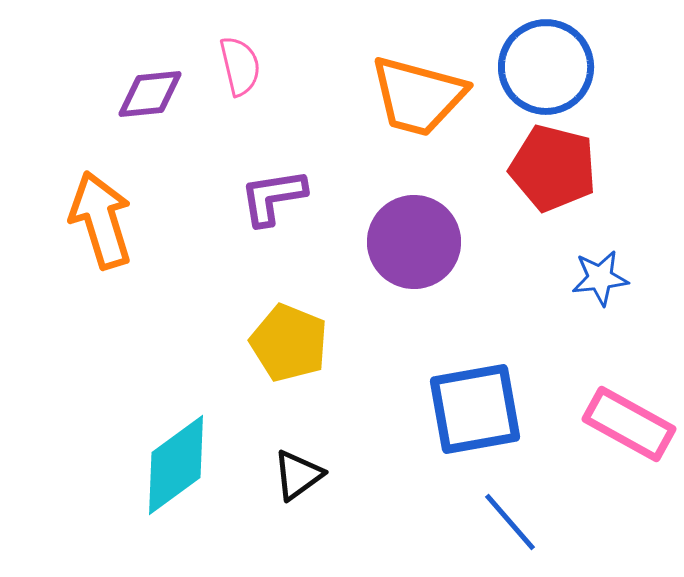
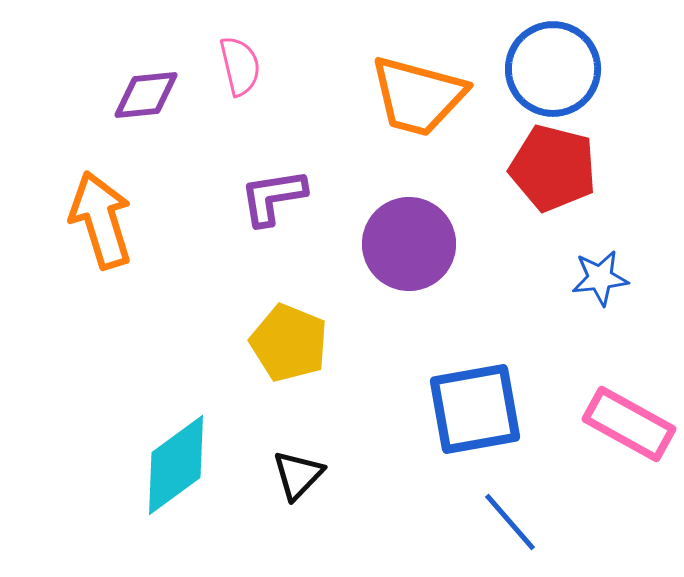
blue circle: moved 7 px right, 2 px down
purple diamond: moved 4 px left, 1 px down
purple circle: moved 5 px left, 2 px down
black triangle: rotated 10 degrees counterclockwise
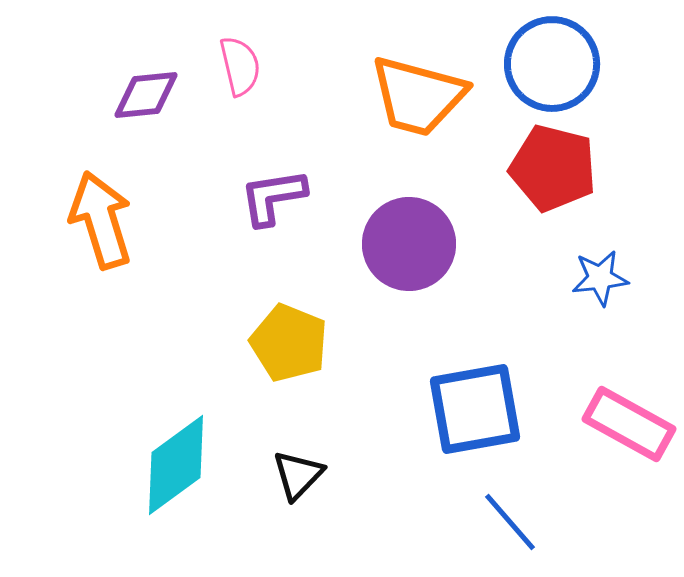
blue circle: moved 1 px left, 5 px up
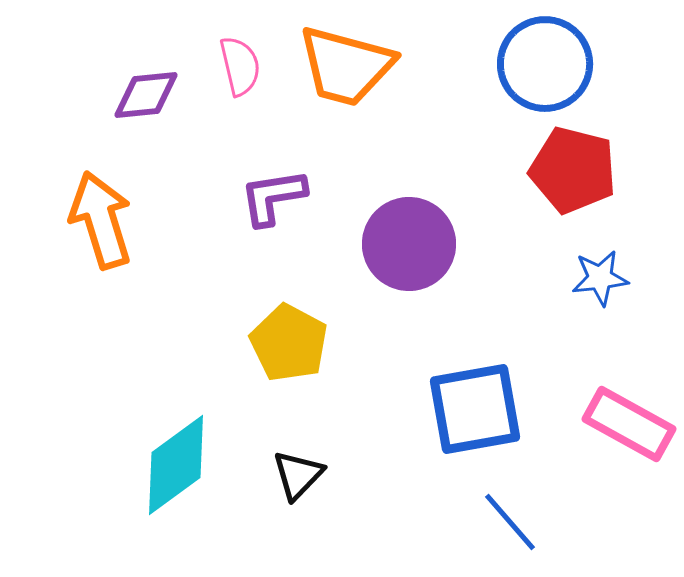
blue circle: moved 7 px left
orange trapezoid: moved 72 px left, 30 px up
red pentagon: moved 20 px right, 2 px down
yellow pentagon: rotated 6 degrees clockwise
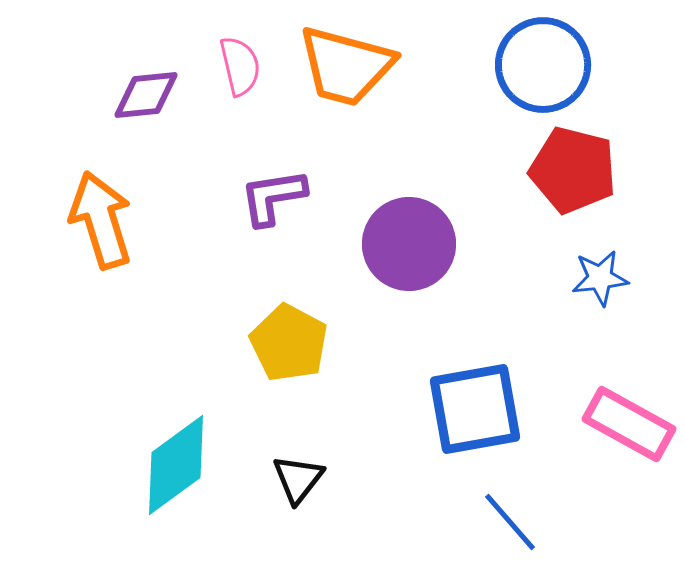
blue circle: moved 2 px left, 1 px down
black triangle: moved 4 px down; rotated 6 degrees counterclockwise
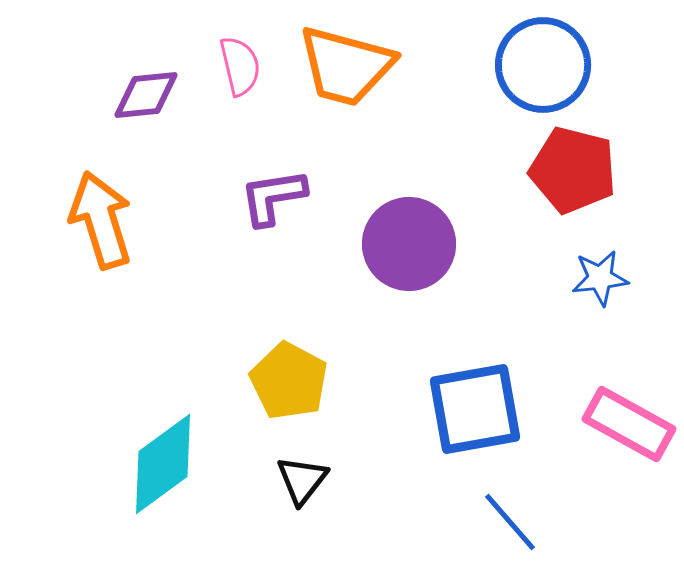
yellow pentagon: moved 38 px down
cyan diamond: moved 13 px left, 1 px up
black triangle: moved 4 px right, 1 px down
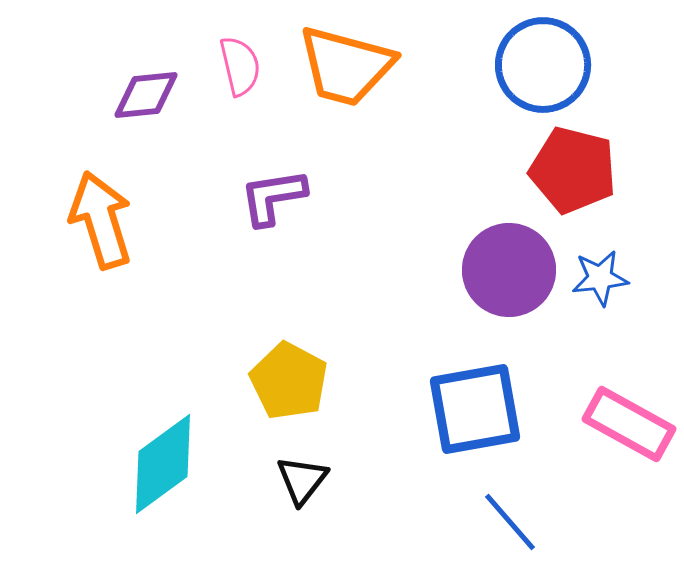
purple circle: moved 100 px right, 26 px down
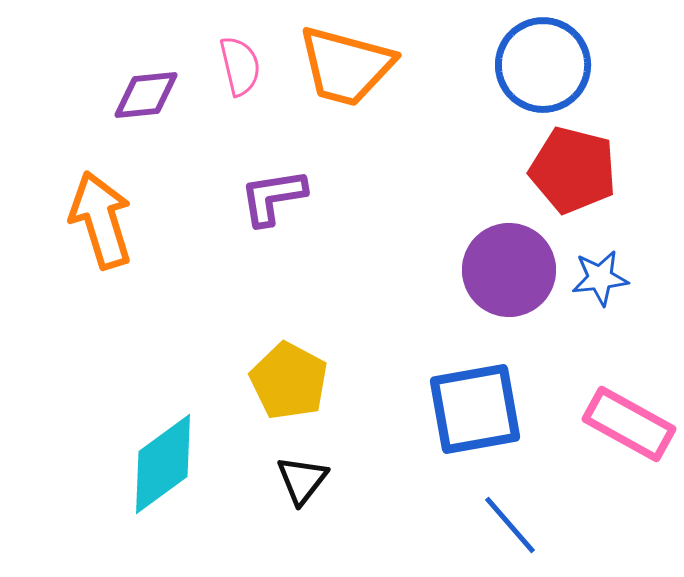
blue line: moved 3 px down
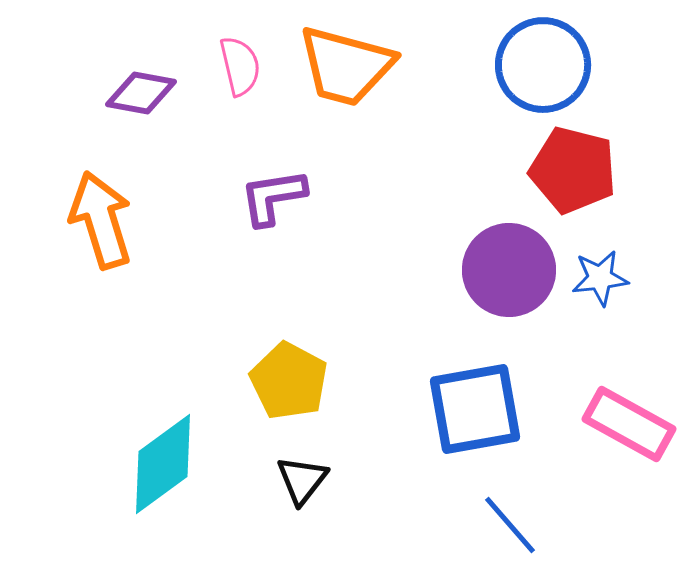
purple diamond: moved 5 px left, 2 px up; rotated 16 degrees clockwise
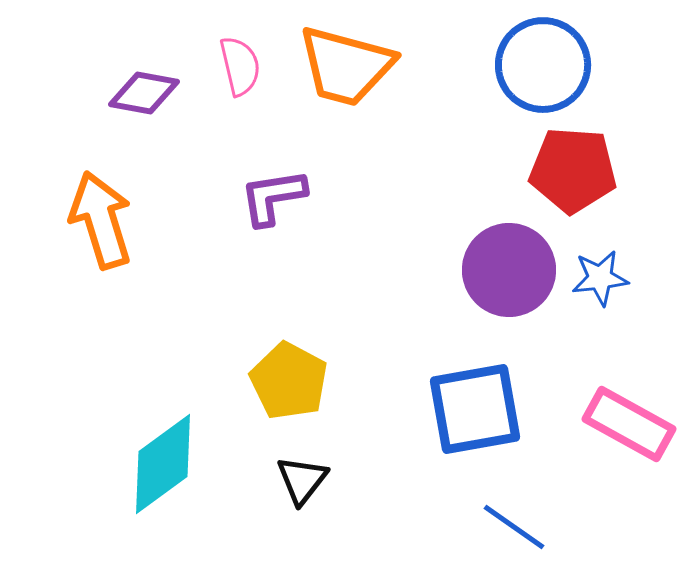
purple diamond: moved 3 px right
red pentagon: rotated 10 degrees counterclockwise
blue line: moved 4 px right, 2 px down; rotated 14 degrees counterclockwise
